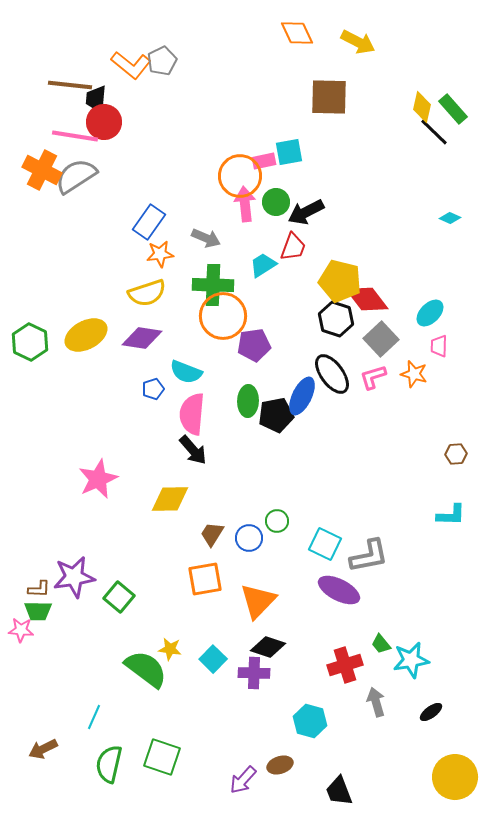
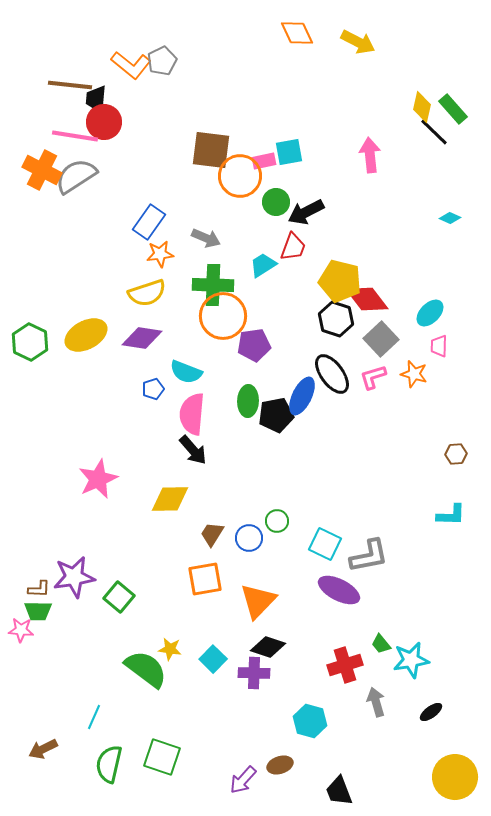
brown square at (329, 97): moved 118 px left, 53 px down; rotated 6 degrees clockwise
pink arrow at (245, 204): moved 125 px right, 49 px up
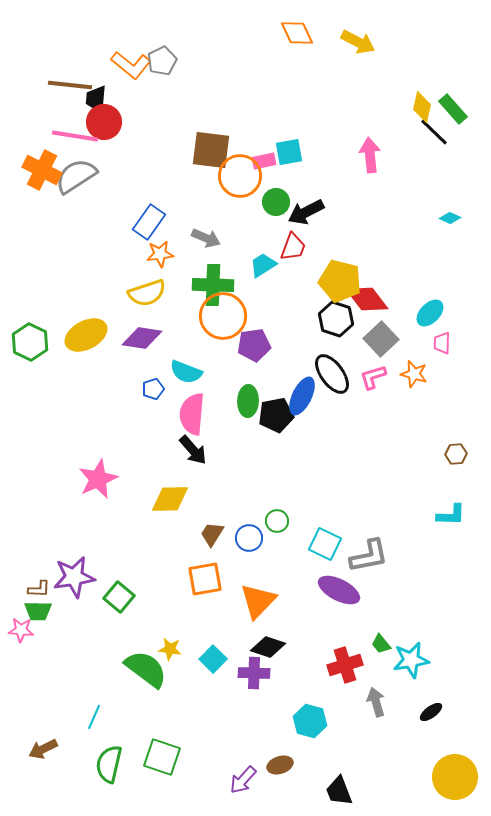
pink trapezoid at (439, 346): moved 3 px right, 3 px up
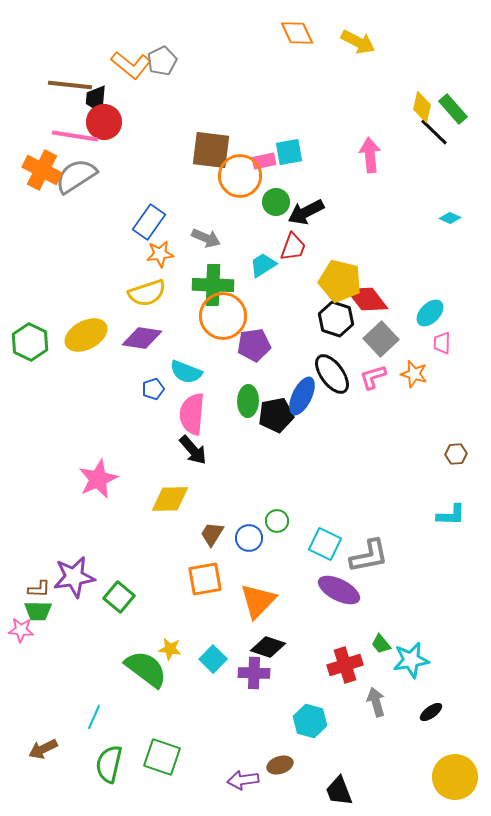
purple arrow at (243, 780): rotated 40 degrees clockwise
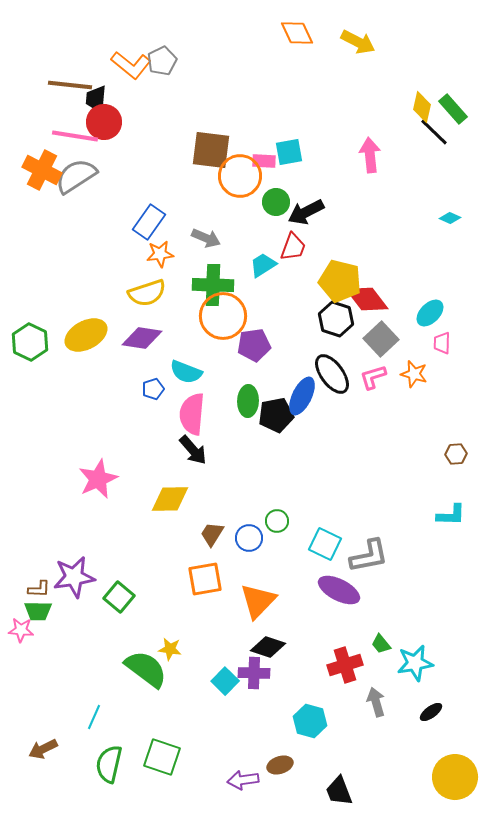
pink rectangle at (264, 161): rotated 15 degrees clockwise
cyan square at (213, 659): moved 12 px right, 22 px down
cyan star at (411, 660): moved 4 px right, 3 px down
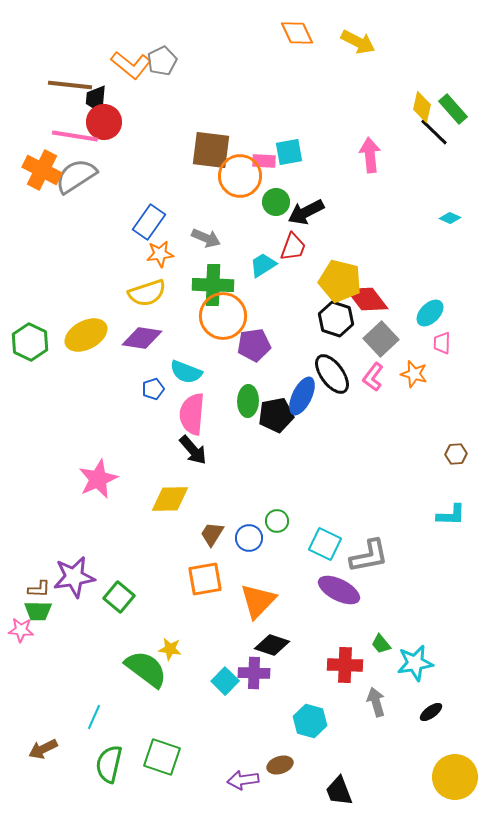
pink L-shape at (373, 377): rotated 36 degrees counterclockwise
black diamond at (268, 647): moved 4 px right, 2 px up
red cross at (345, 665): rotated 20 degrees clockwise
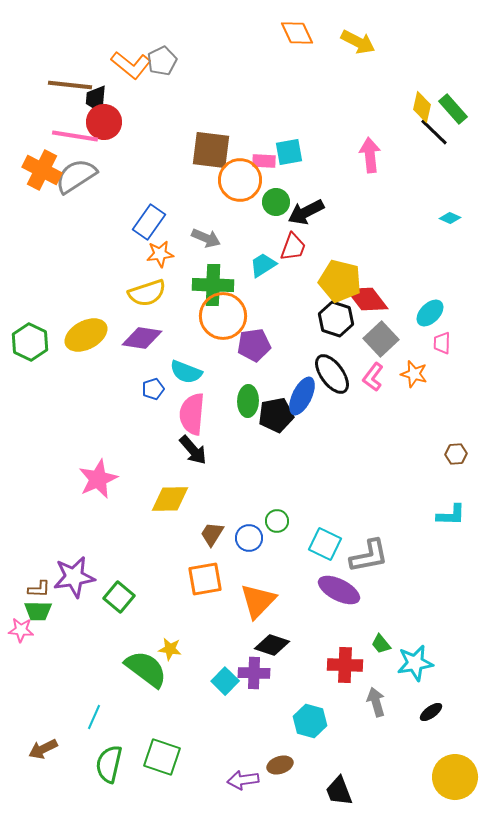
orange circle at (240, 176): moved 4 px down
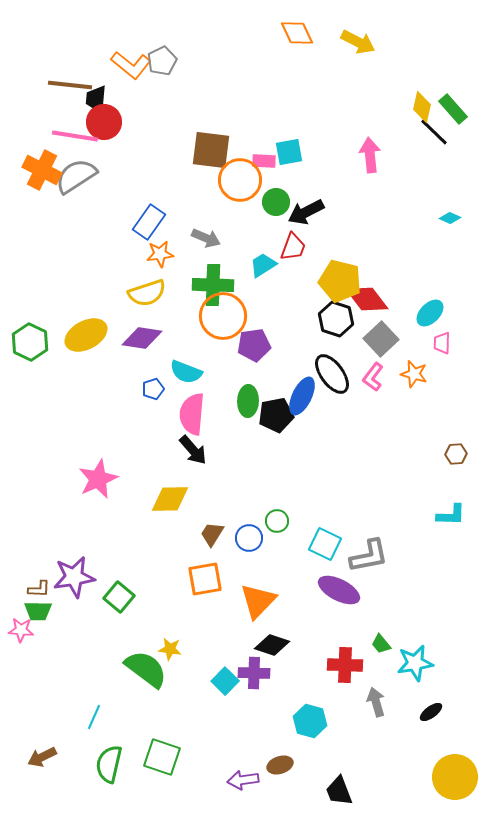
brown arrow at (43, 749): moved 1 px left, 8 px down
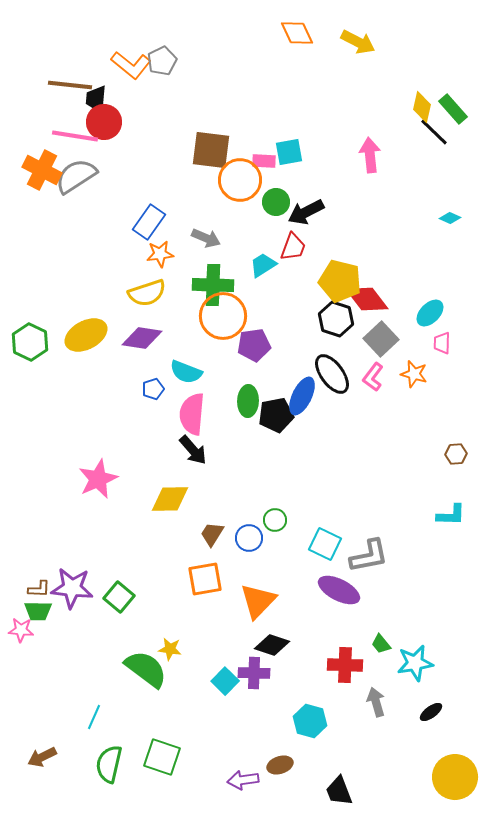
green circle at (277, 521): moved 2 px left, 1 px up
purple star at (74, 577): moved 2 px left, 11 px down; rotated 15 degrees clockwise
